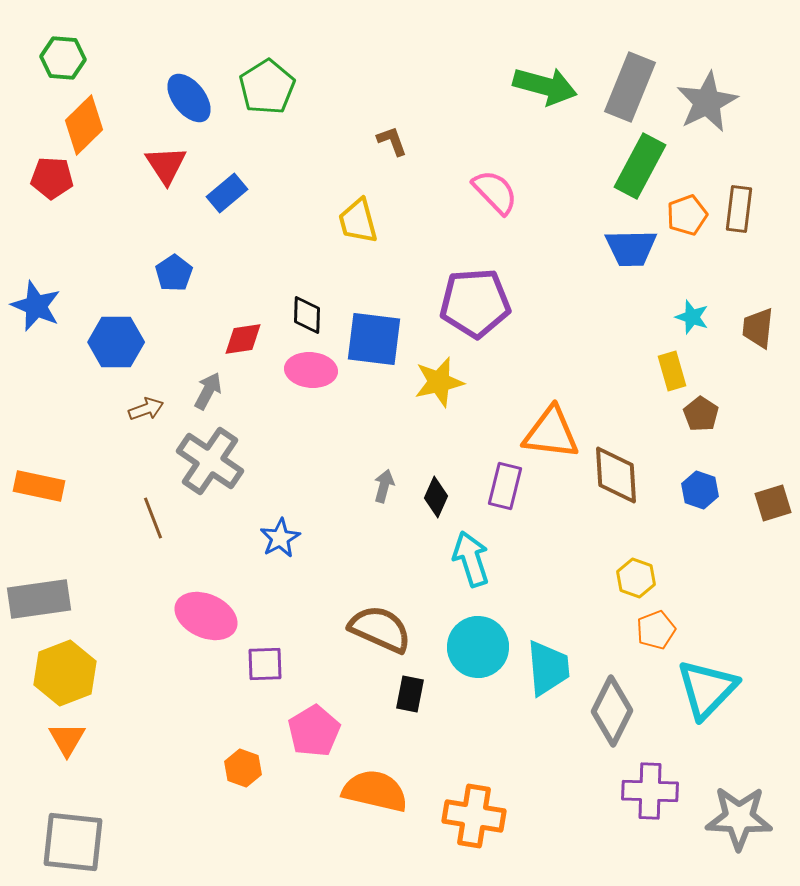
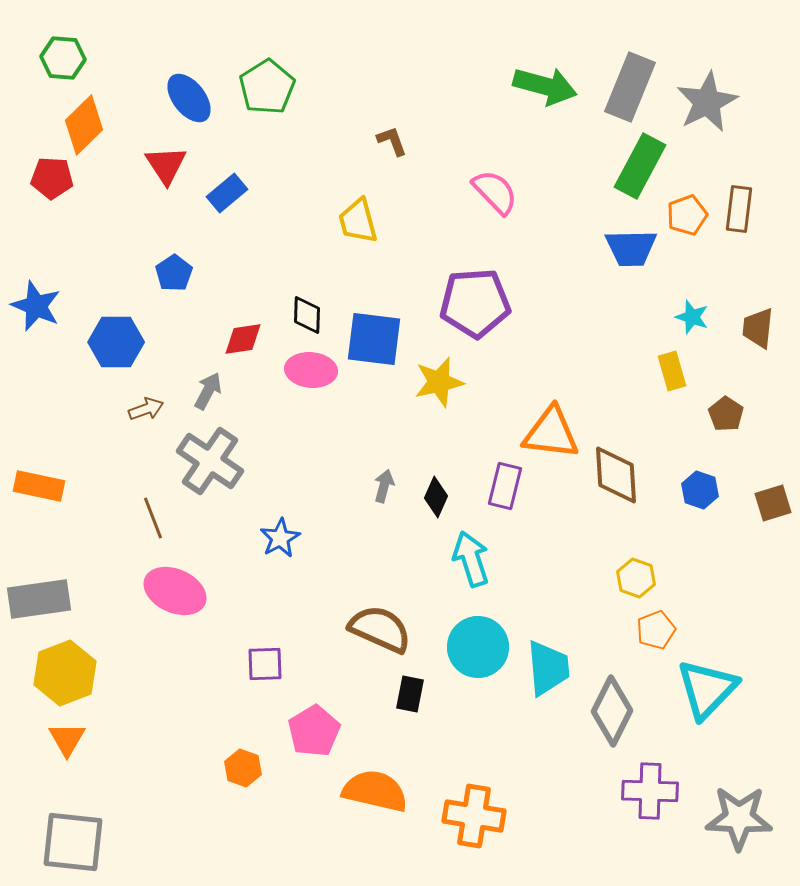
brown pentagon at (701, 414): moved 25 px right
pink ellipse at (206, 616): moved 31 px left, 25 px up
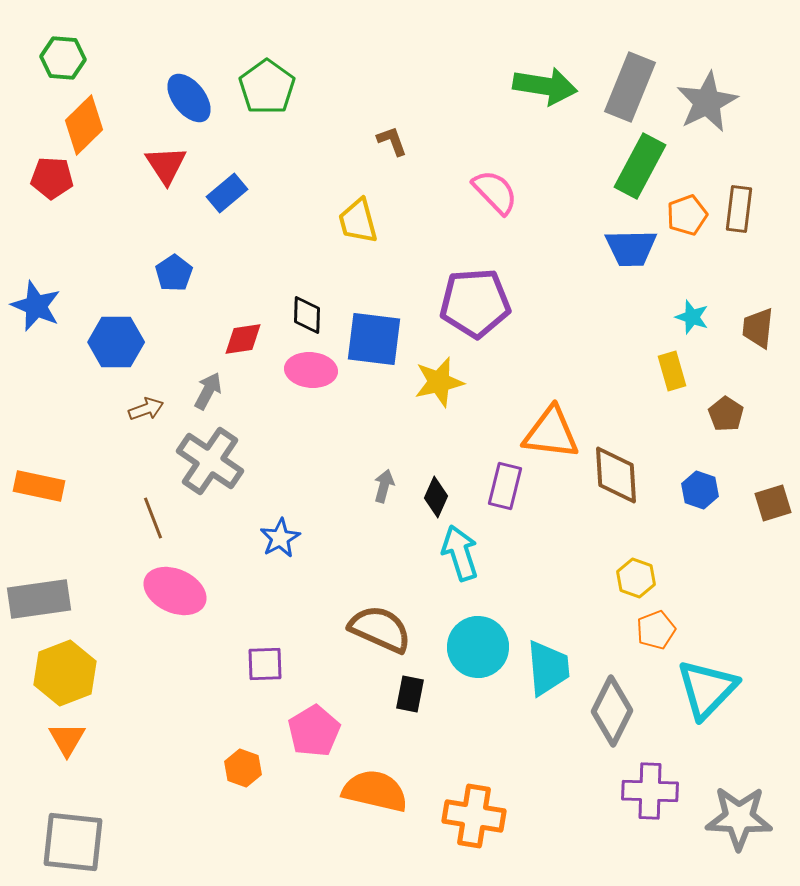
green arrow at (545, 86): rotated 6 degrees counterclockwise
green pentagon at (267, 87): rotated 4 degrees counterclockwise
cyan arrow at (471, 559): moved 11 px left, 6 px up
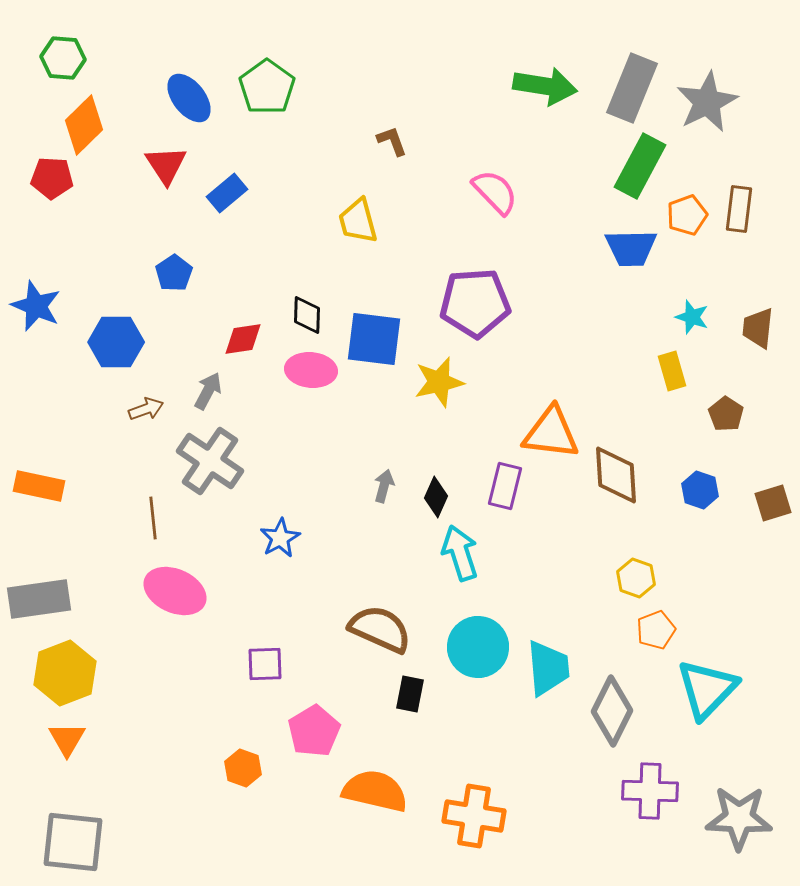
gray rectangle at (630, 87): moved 2 px right, 1 px down
brown line at (153, 518): rotated 15 degrees clockwise
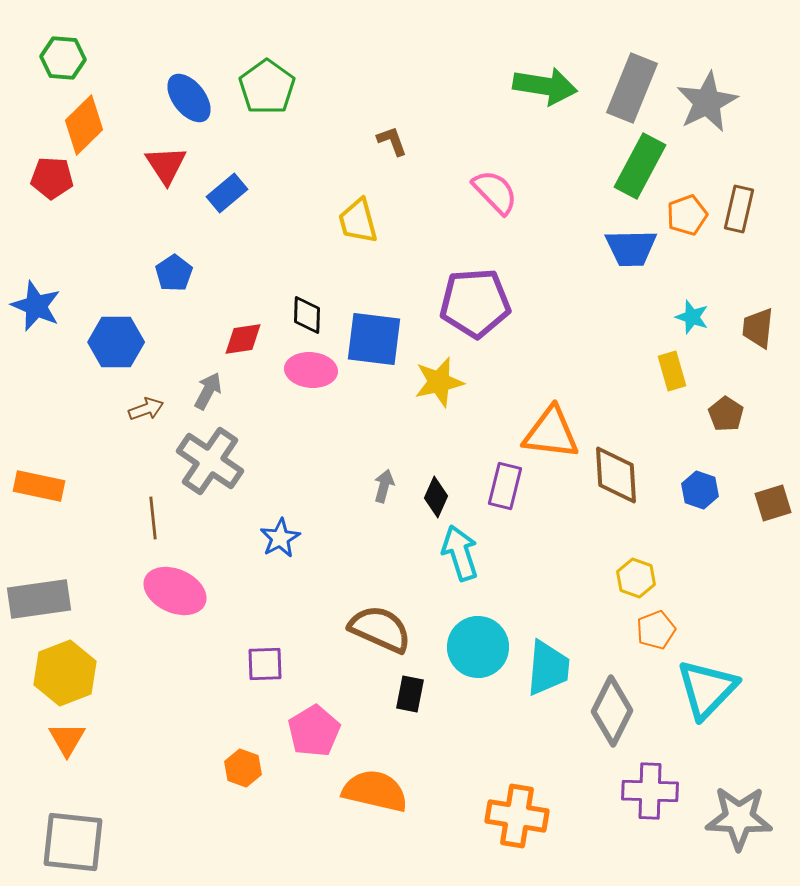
brown rectangle at (739, 209): rotated 6 degrees clockwise
cyan trapezoid at (548, 668): rotated 10 degrees clockwise
orange cross at (474, 816): moved 43 px right
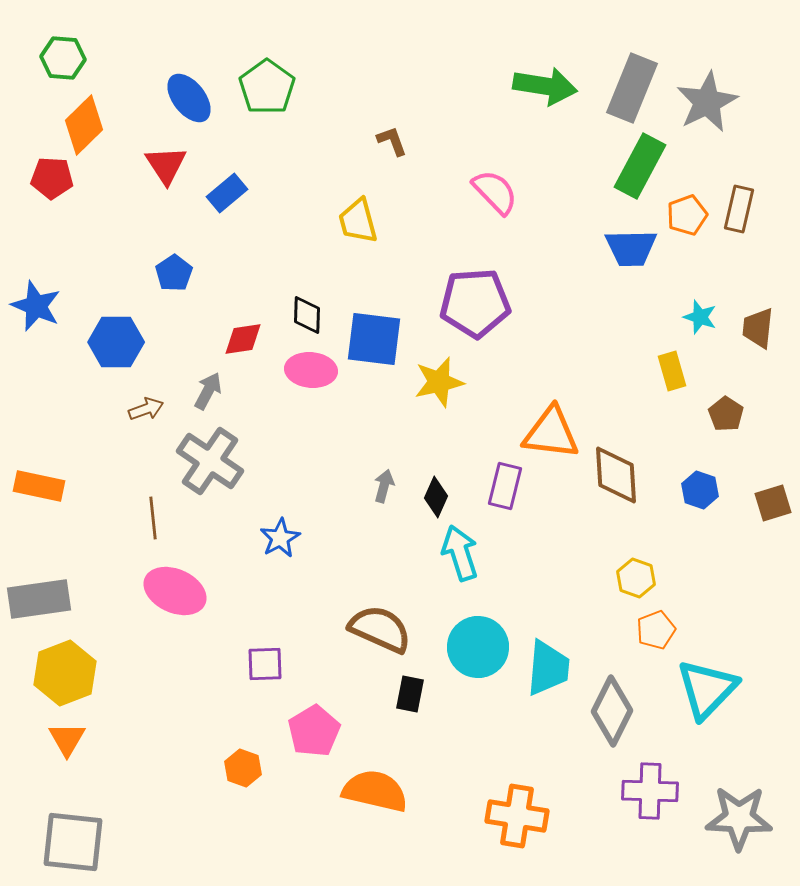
cyan star at (692, 317): moved 8 px right
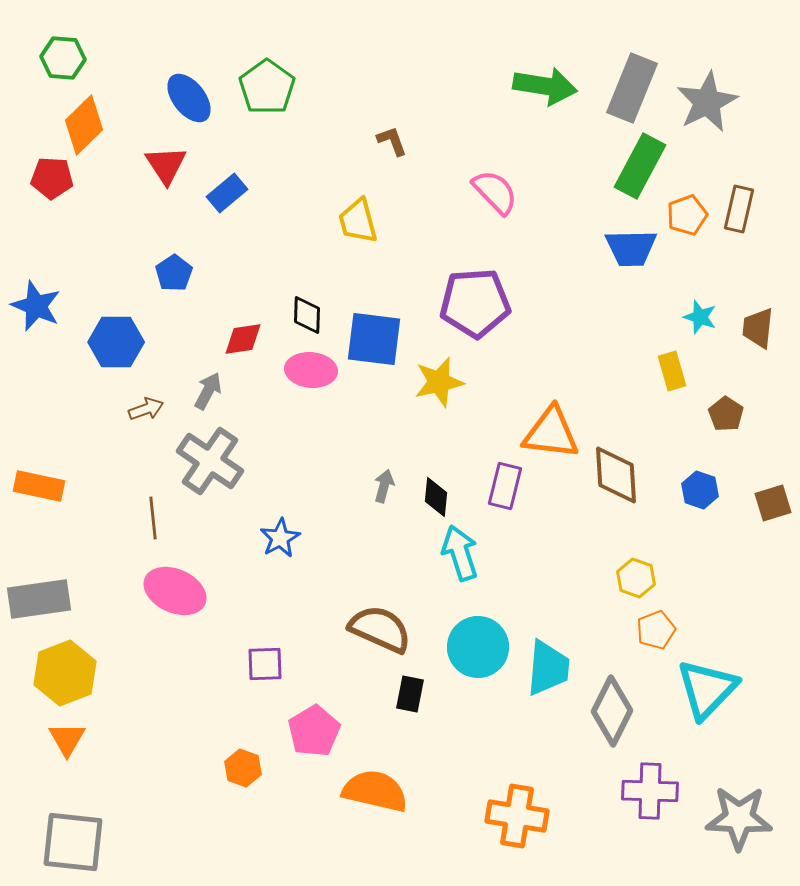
black diamond at (436, 497): rotated 18 degrees counterclockwise
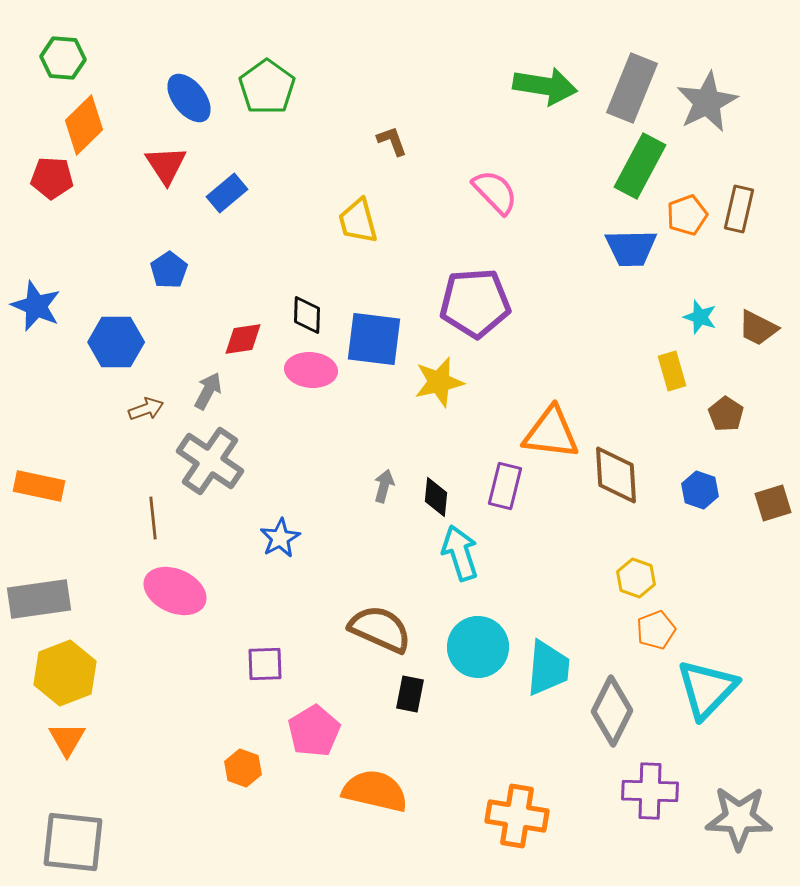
blue pentagon at (174, 273): moved 5 px left, 3 px up
brown trapezoid at (758, 328): rotated 69 degrees counterclockwise
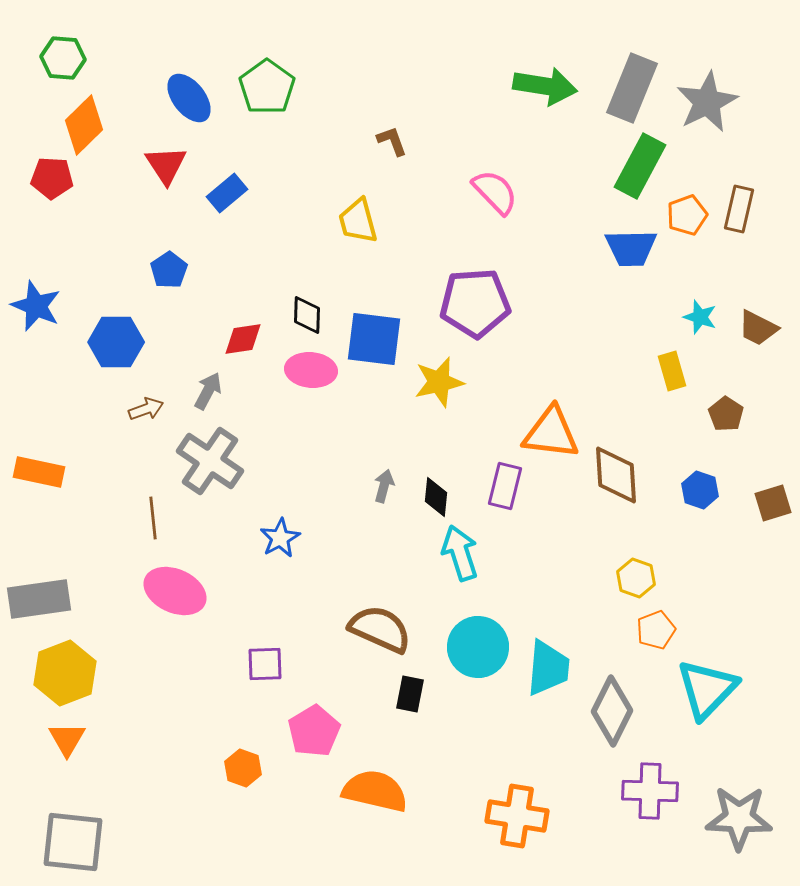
orange rectangle at (39, 486): moved 14 px up
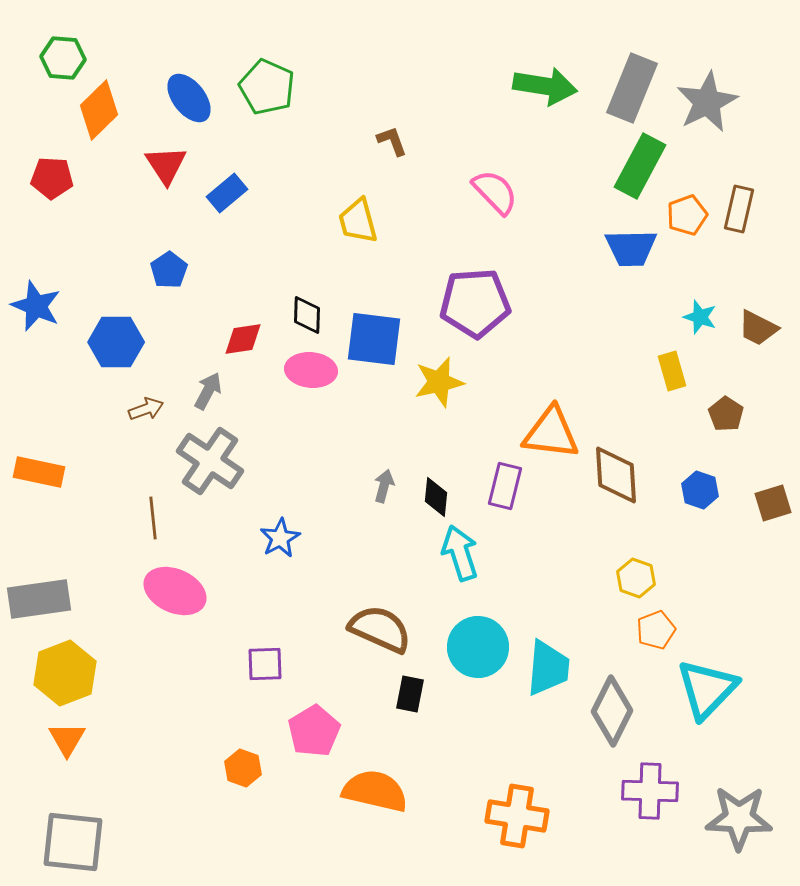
green pentagon at (267, 87): rotated 12 degrees counterclockwise
orange diamond at (84, 125): moved 15 px right, 15 px up
